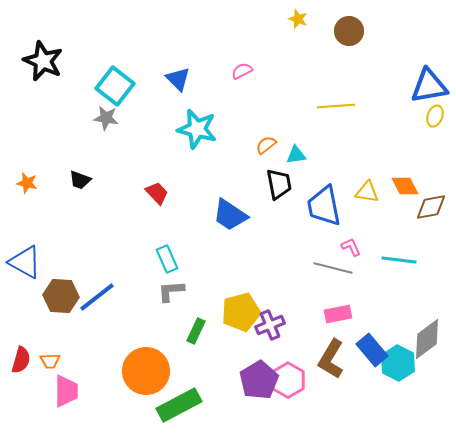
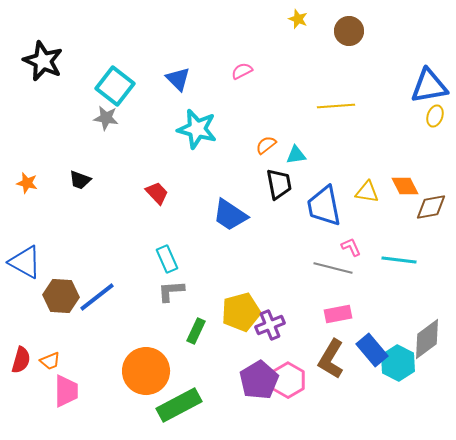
orange trapezoid at (50, 361): rotated 20 degrees counterclockwise
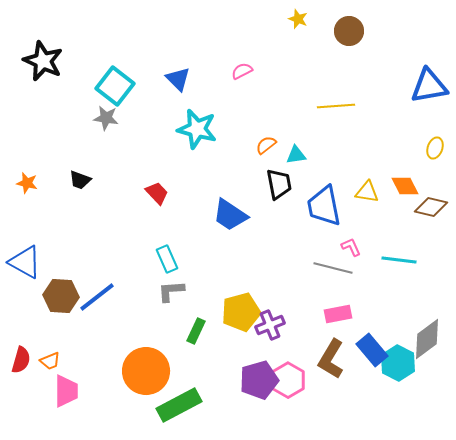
yellow ellipse at (435, 116): moved 32 px down
brown diamond at (431, 207): rotated 24 degrees clockwise
purple pentagon at (259, 380): rotated 15 degrees clockwise
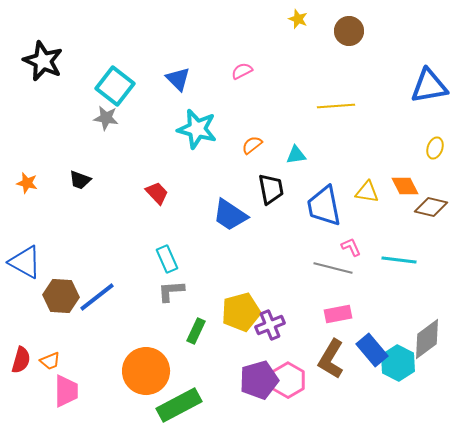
orange semicircle at (266, 145): moved 14 px left
black trapezoid at (279, 184): moved 8 px left, 5 px down
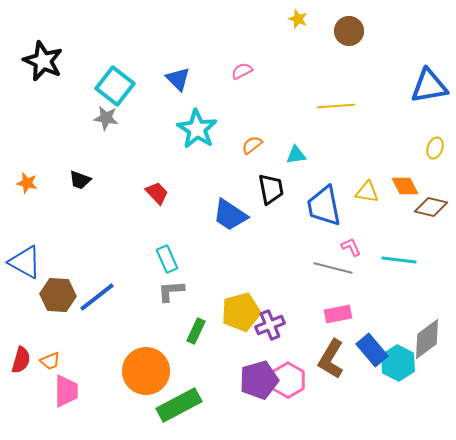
cyan star at (197, 129): rotated 18 degrees clockwise
brown hexagon at (61, 296): moved 3 px left, 1 px up
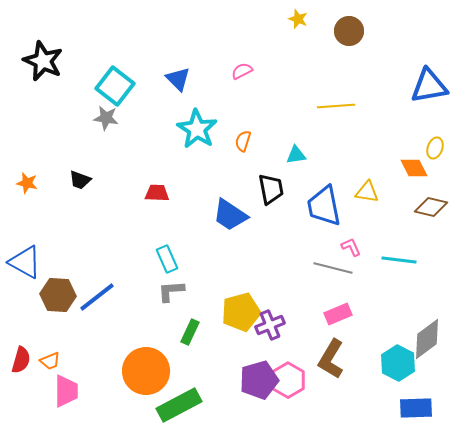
orange semicircle at (252, 145): moved 9 px left, 4 px up; rotated 35 degrees counterclockwise
orange diamond at (405, 186): moved 9 px right, 18 px up
red trapezoid at (157, 193): rotated 45 degrees counterclockwise
pink rectangle at (338, 314): rotated 12 degrees counterclockwise
green rectangle at (196, 331): moved 6 px left, 1 px down
blue rectangle at (372, 350): moved 44 px right, 58 px down; rotated 52 degrees counterclockwise
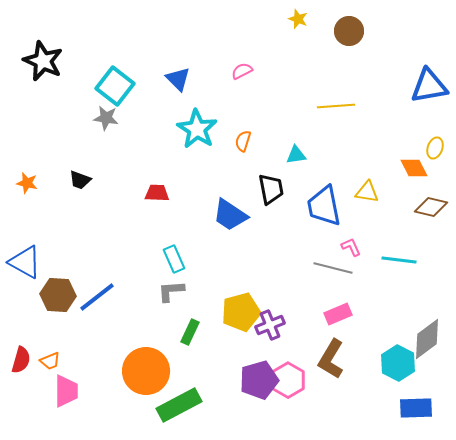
cyan rectangle at (167, 259): moved 7 px right
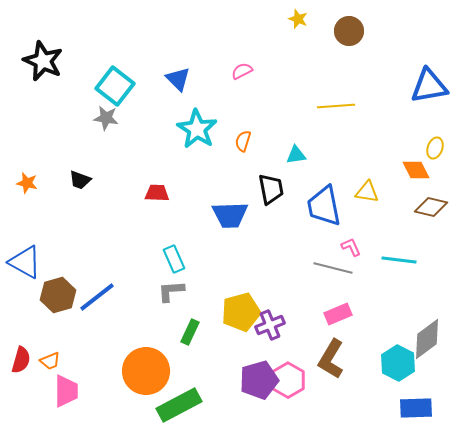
orange diamond at (414, 168): moved 2 px right, 2 px down
blue trapezoid at (230, 215): rotated 36 degrees counterclockwise
brown hexagon at (58, 295): rotated 20 degrees counterclockwise
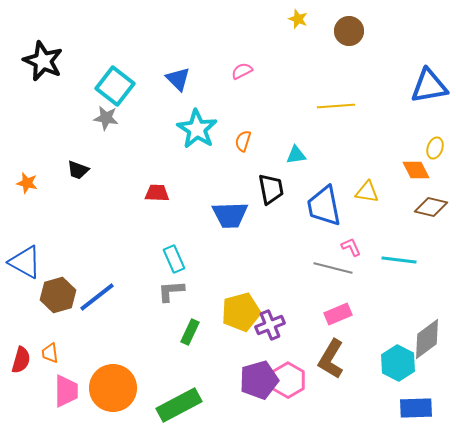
black trapezoid at (80, 180): moved 2 px left, 10 px up
orange trapezoid at (50, 361): moved 8 px up; rotated 105 degrees clockwise
orange circle at (146, 371): moved 33 px left, 17 px down
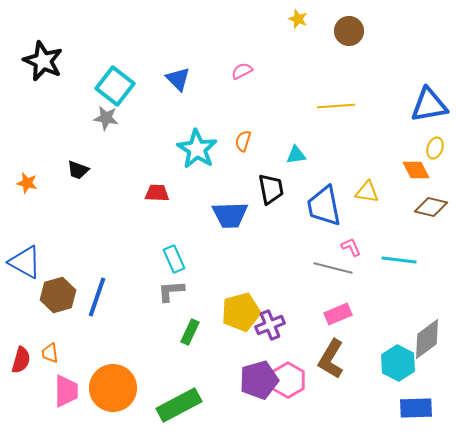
blue triangle at (429, 86): moved 19 px down
cyan star at (197, 129): moved 20 px down
blue line at (97, 297): rotated 33 degrees counterclockwise
